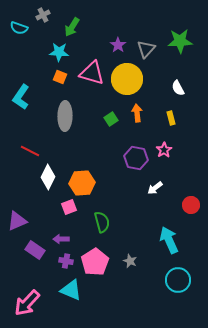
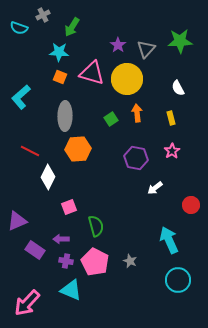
cyan L-shape: rotated 15 degrees clockwise
pink star: moved 8 px right, 1 px down
orange hexagon: moved 4 px left, 34 px up
green semicircle: moved 6 px left, 4 px down
pink pentagon: rotated 12 degrees counterclockwise
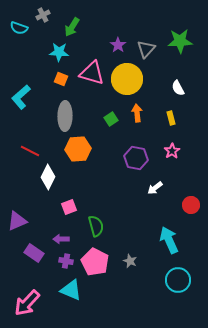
orange square: moved 1 px right, 2 px down
purple rectangle: moved 1 px left, 3 px down
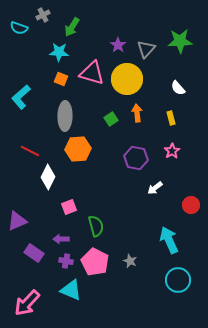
white semicircle: rotated 14 degrees counterclockwise
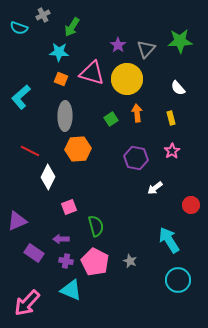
cyan arrow: rotated 8 degrees counterclockwise
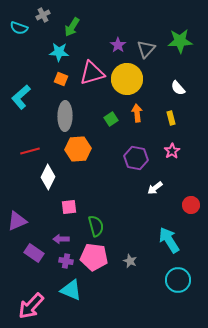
pink triangle: rotated 32 degrees counterclockwise
red line: rotated 42 degrees counterclockwise
pink square: rotated 14 degrees clockwise
pink pentagon: moved 1 px left, 5 px up; rotated 20 degrees counterclockwise
pink arrow: moved 4 px right, 3 px down
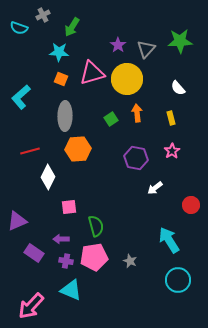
pink pentagon: rotated 16 degrees counterclockwise
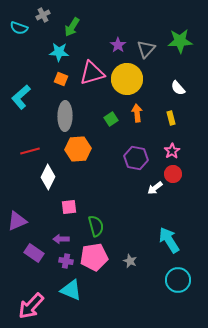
red circle: moved 18 px left, 31 px up
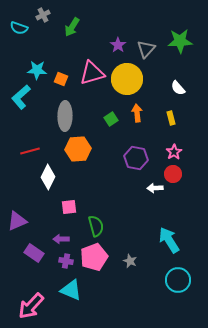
cyan star: moved 22 px left, 18 px down
pink star: moved 2 px right, 1 px down
white arrow: rotated 35 degrees clockwise
pink pentagon: rotated 12 degrees counterclockwise
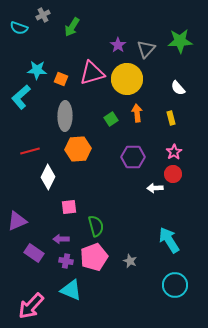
purple hexagon: moved 3 px left, 1 px up; rotated 10 degrees counterclockwise
cyan circle: moved 3 px left, 5 px down
